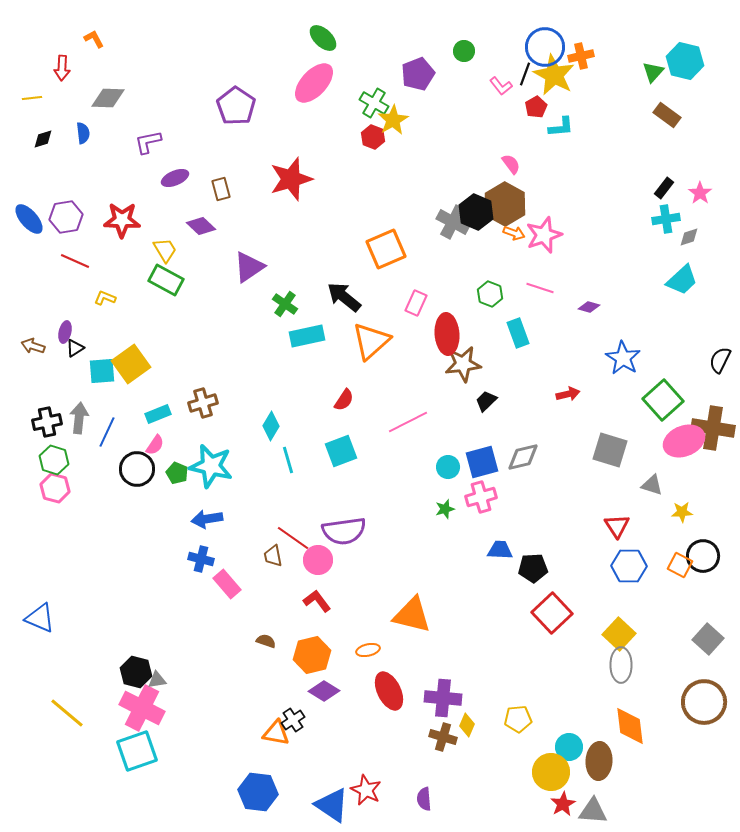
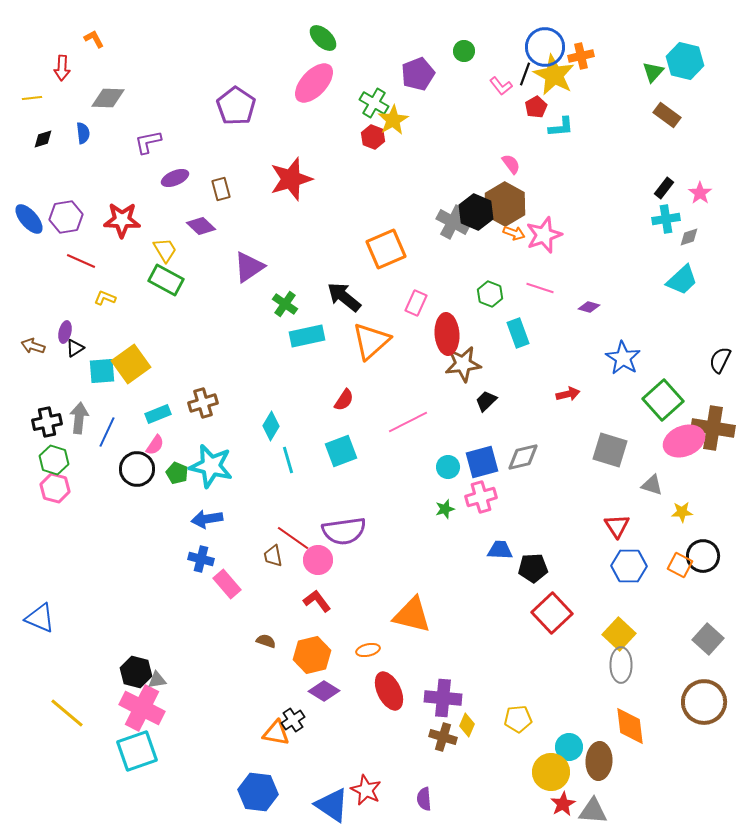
red line at (75, 261): moved 6 px right
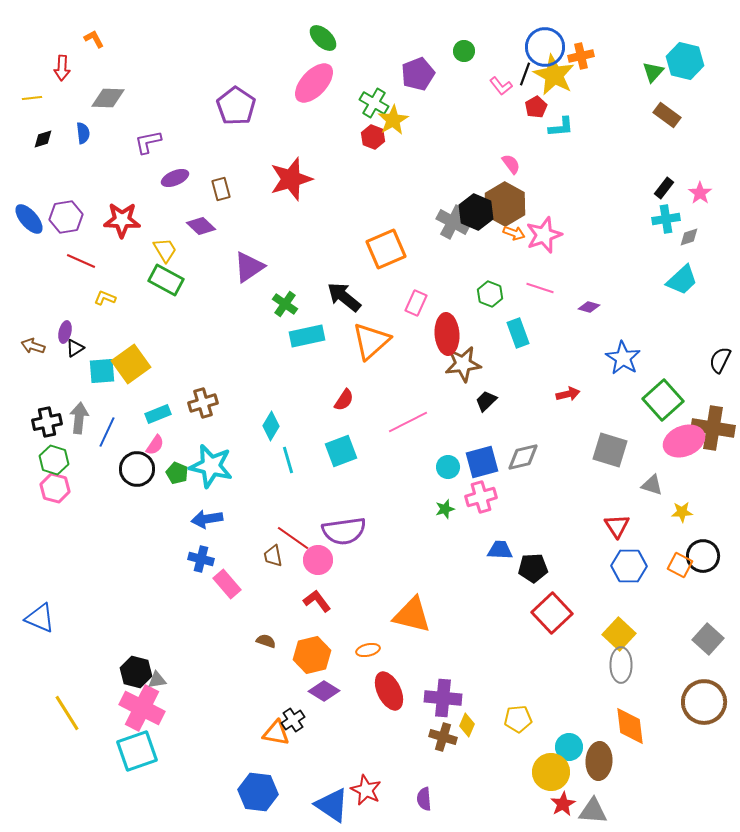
yellow line at (67, 713): rotated 18 degrees clockwise
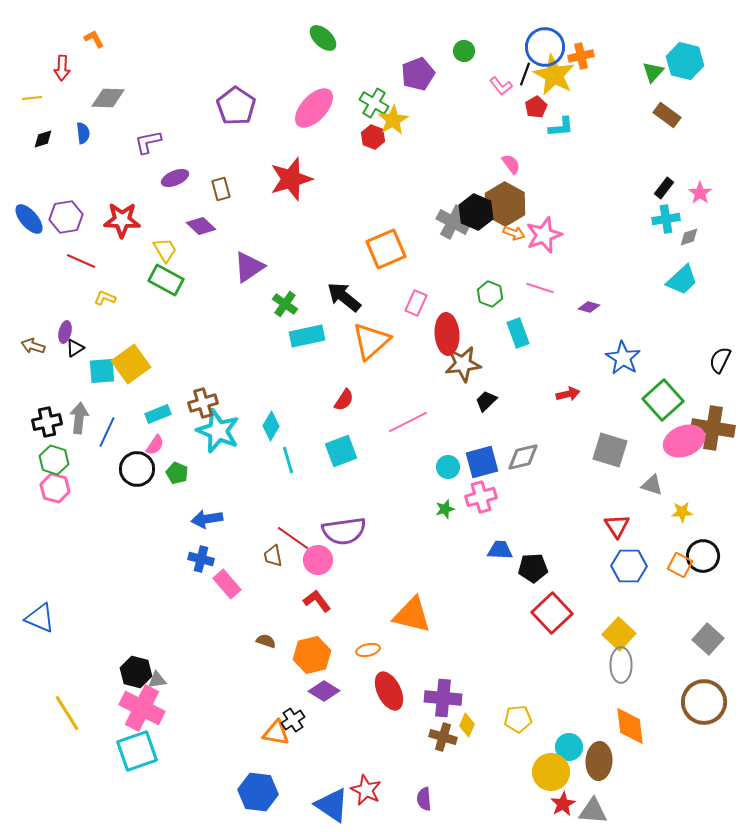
pink ellipse at (314, 83): moved 25 px down
cyan star at (211, 466): moved 7 px right, 35 px up; rotated 9 degrees clockwise
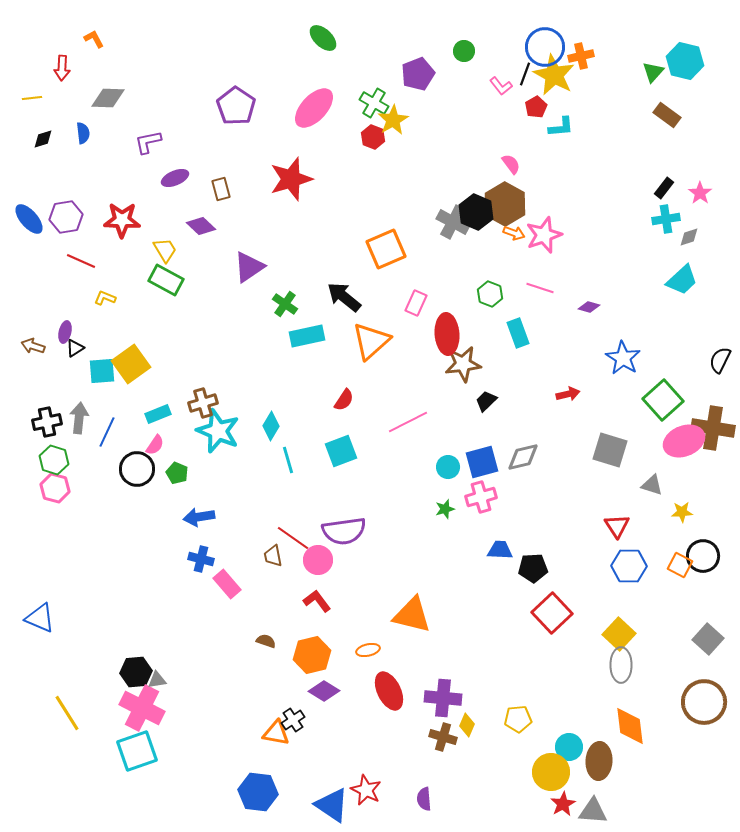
blue arrow at (207, 519): moved 8 px left, 2 px up
black hexagon at (136, 672): rotated 20 degrees counterclockwise
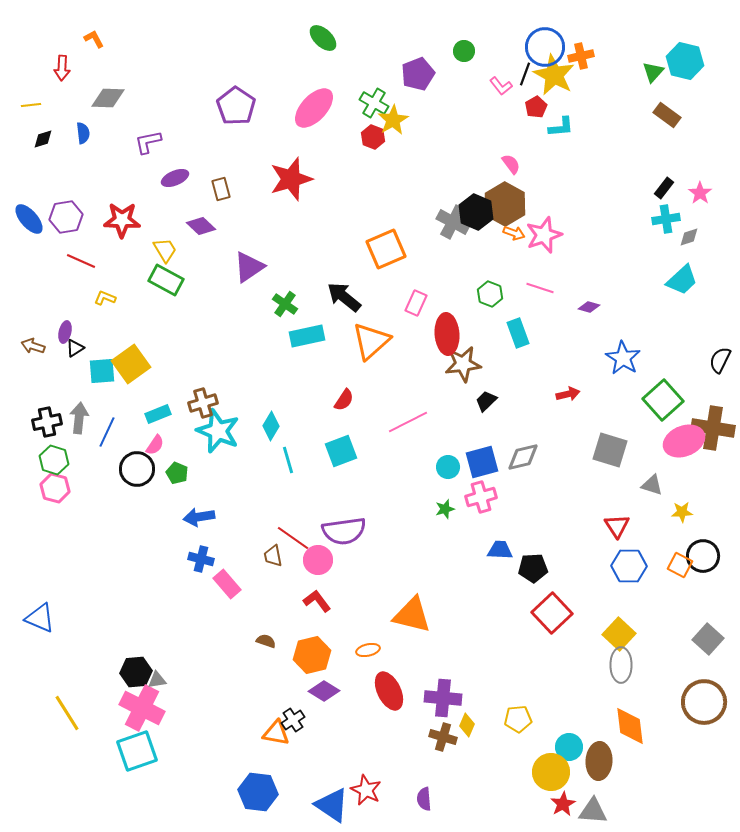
yellow line at (32, 98): moved 1 px left, 7 px down
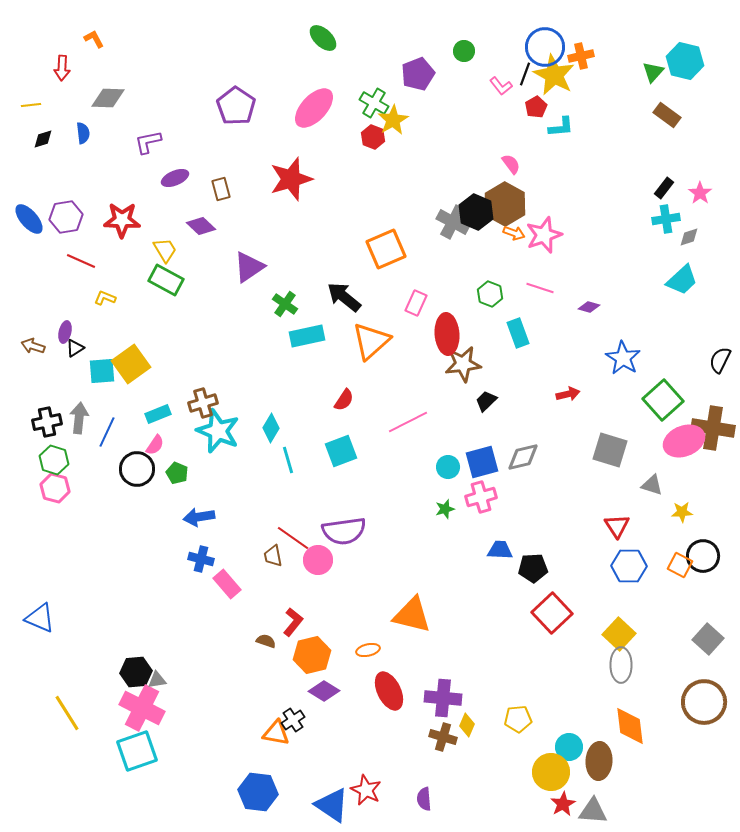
cyan diamond at (271, 426): moved 2 px down
red L-shape at (317, 601): moved 24 px left, 21 px down; rotated 76 degrees clockwise
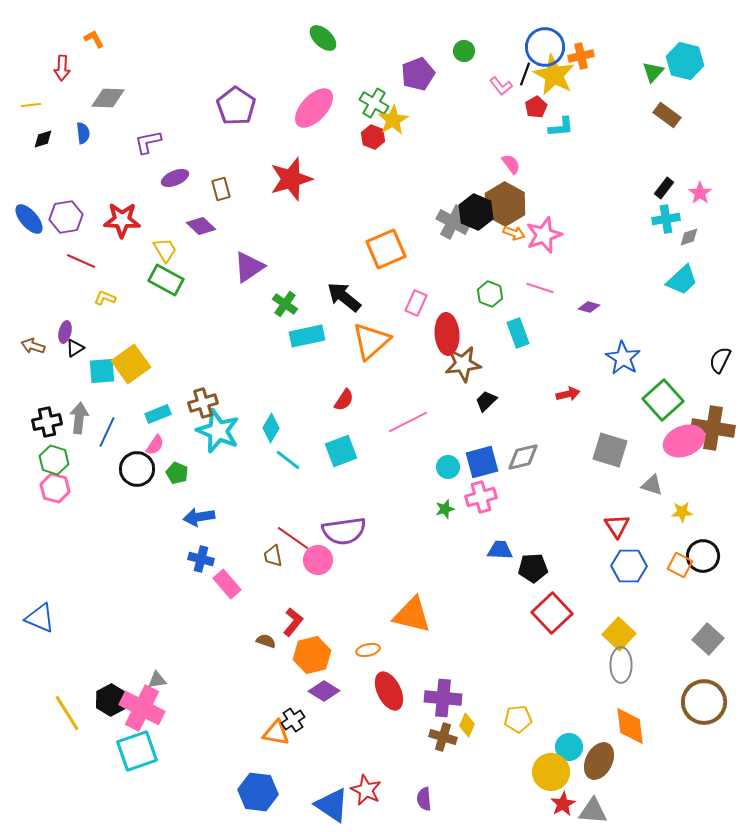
cyan line at (288, 460): rotated 36 degrees counterclockwise
black hexagon at (136, 672): moved 25 px left, 28 px down; rotated 24 degrees counterclockwise
brown ellipse at (599, 761): rotated 24 degrees clockwise
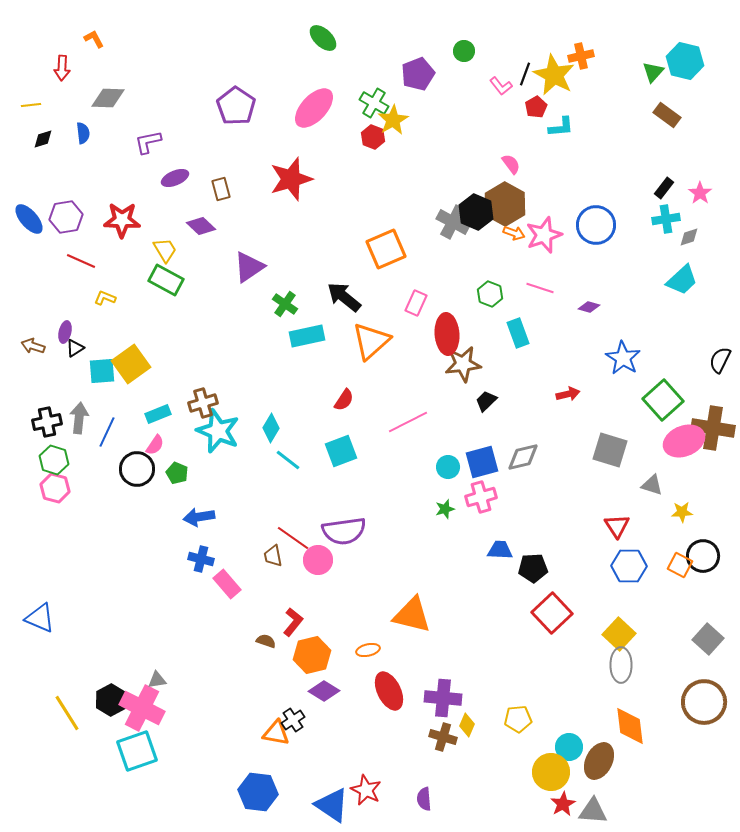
blue circle at (545, 47): moved 51 px right, 178 px down
